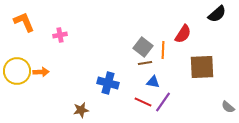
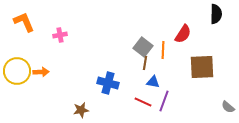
black semicircle: moved 1 px left; rotated 48 degrees counterclockwise
brown line: rotated 72 degrees counterclockwise
purple line: moved 1 px right, 1 px up; rotated 15 degrees counterclockwise
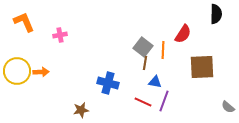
blue triangle: moved 2 px right
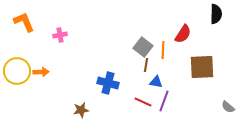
brown line: moved 1 px right, 2 px down
blue triangle: moved 1 px right
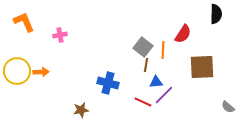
blue triangle: rotated 16 degrees counterclockwise
purple line: moved 6 px up; rotated 25 degrees clockwise
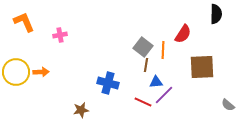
yellow circle: moved 1 px left, 1 px down
gray semicircle: moved 2 px up
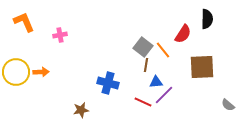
black semicircle: moved 9 px left, 5 px down
orange line: rotated 42 degrees counterclockwise
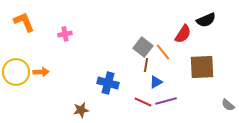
black semicircle: moved 1 px left, 1 px down; rotated 66 degrees clockwise
pink cross: moved 5 px right, 1 px up
orange line: moved 2 px down
blue triangle: rotated 24 degrees counterclockwise
purple line: moved 2 px right, 6 px down; rotated 30 degrees clockwise
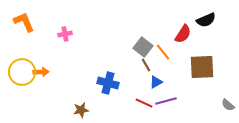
brown line: rotated 40 degrees counterclockwise
yellow circle: moved 6 px right
red line: moved 1 px right, 1 px down
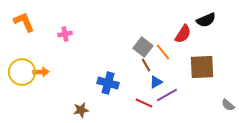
purple line: moved 1 px right, 6 px up; rotated 15 degrees counterclockwise
